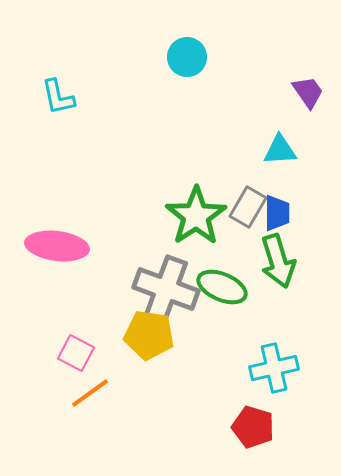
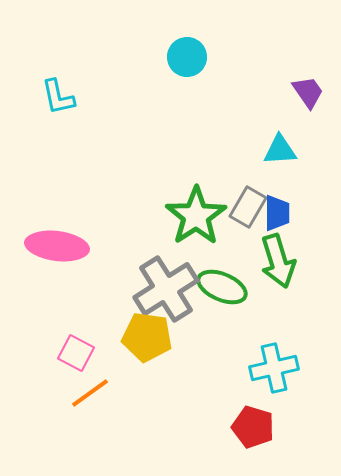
gray cross: rotated 38 degrees clockwise
yellow pentagon: moved 2 px left, 2 px down
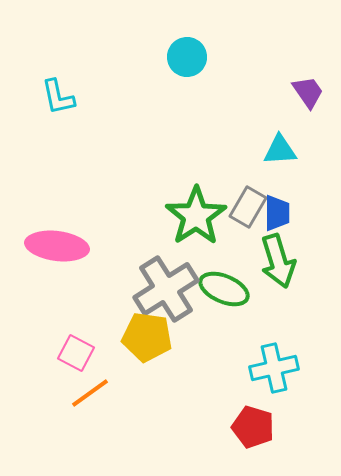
green ellipse: moved 2 px right, 2 px down
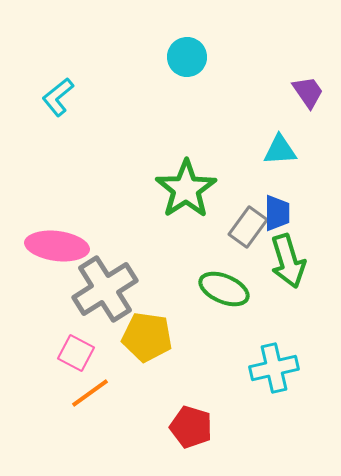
cyan L-shape: rotated 63 degrees clockwise
gray rectangle: moved 20 px down; rotated 6 degrees clockwise
green star: moved 10 px left, 27 px up
green arrow: moved 10 px right
gray cross: moved 61 px left
red pentagon: moved 62 px left
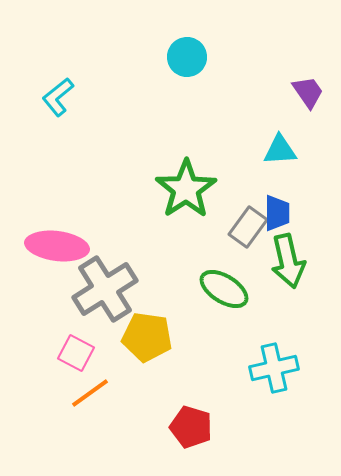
green arrow: rotated 4 degrees clockwise
green ellipse: rotated 9 degrees clockwise
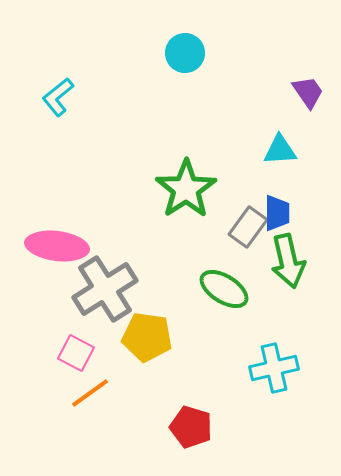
cyan circle: moved 2 px left, 4 px up
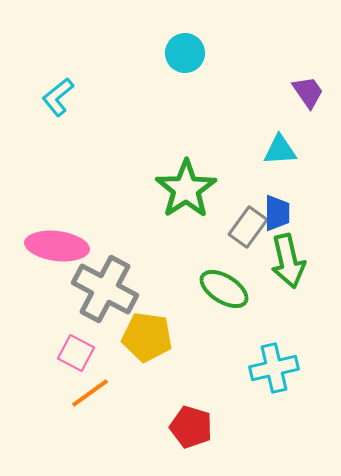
gray cross: rotated 30 degrees counterclockwise
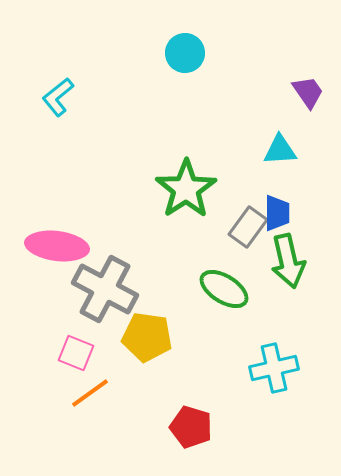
pink square: rotated 6 degrees counterclockwise
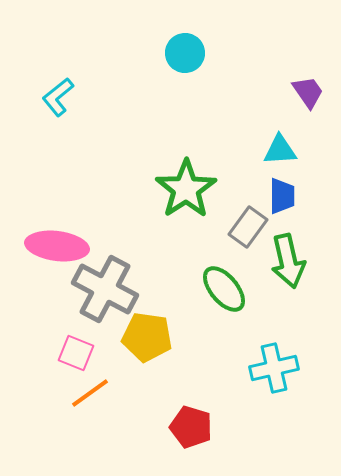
blue trapezoid: moved 5 px right, 17 px up
green ellipse: rotated 18 degrees clockwise
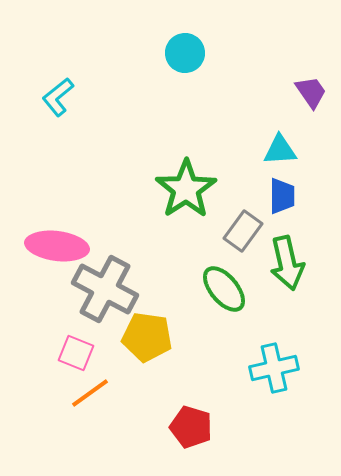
purple trapezoid: moved 3 px right
gray rectangle: moved 5 px left, 4 px down
green arrow: moved 1 px left, 2 px down
